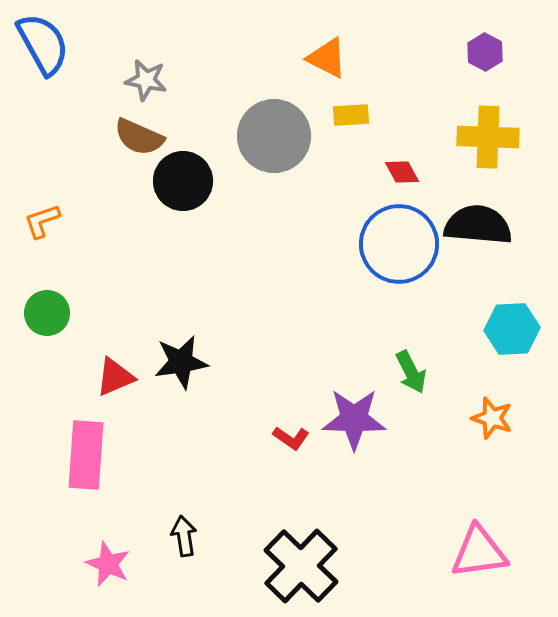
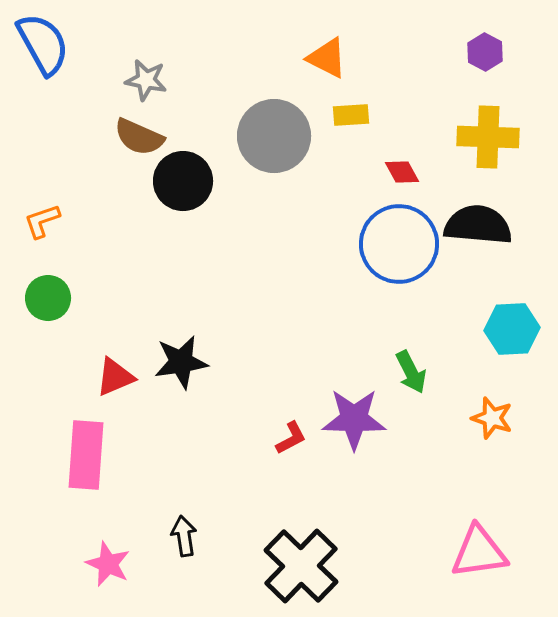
green circle: moved 1 px right, 15 px up
red L-shape: rotated 63 degrees counterclockwise
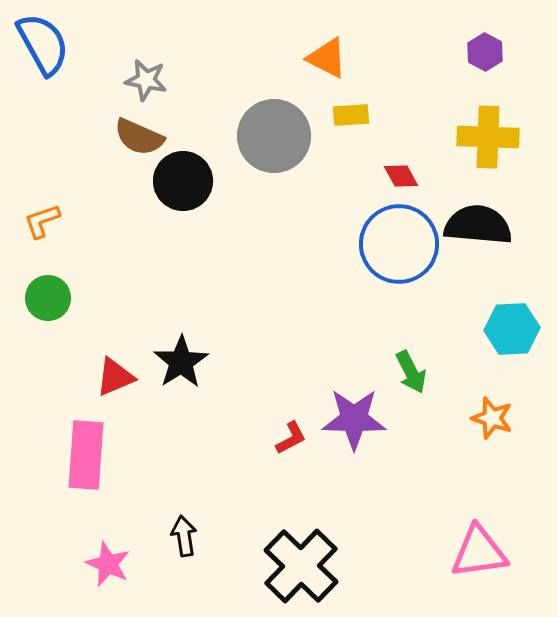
red diamond: moved 1 px left, 4 px down
black star: rotated 24 degrees counterclockwise
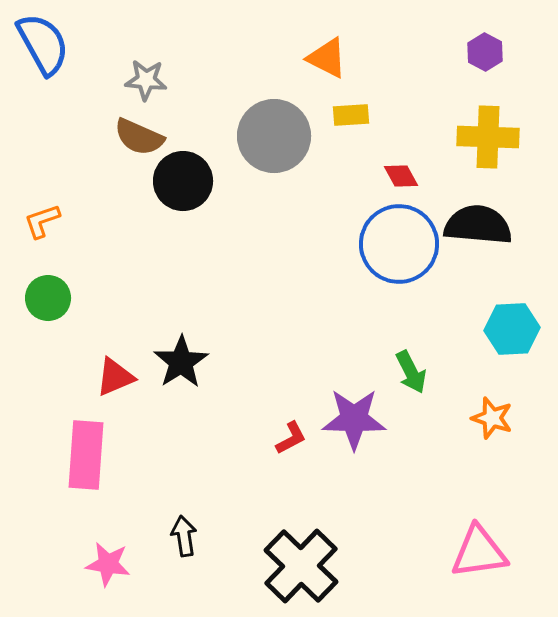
gray star: rotated 6 degrees counterclockwise
pink star: rotated 15 degrees counterclockwise
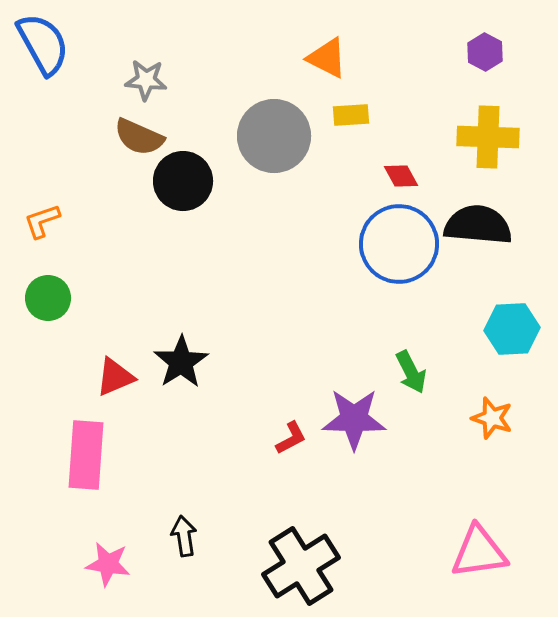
black cross: rotated 14 degrees clockwise
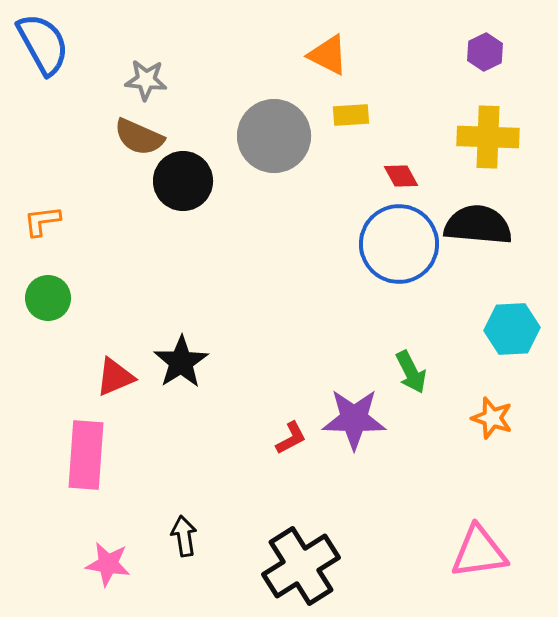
purple hexagon: rotated 6 degrees clockwise
orange triangle: moved 1 px right, 3 px up
orange L-shape: rotated 12 degrees clockwise
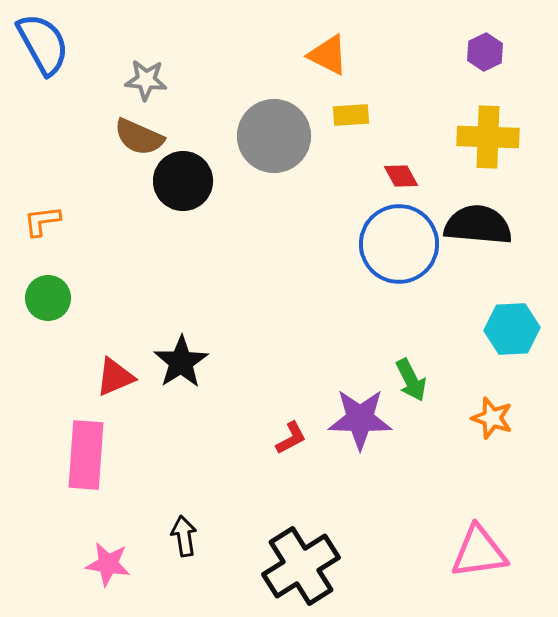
green arrow: moved 8 px down
purple star: moved 6 px right
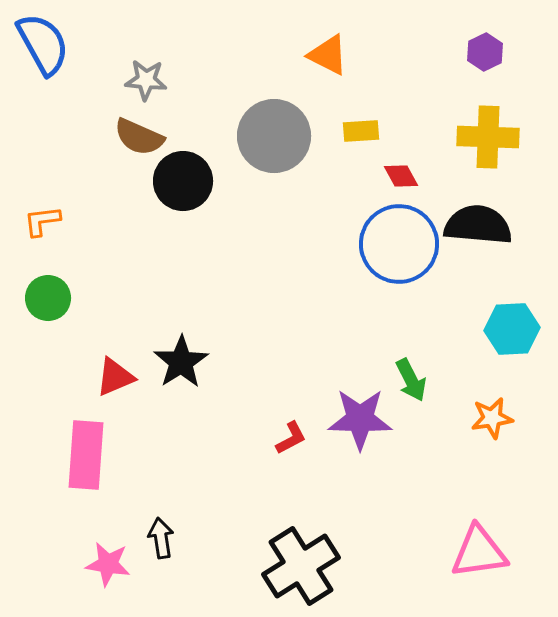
yellow rectangle: moved 10 px right, 16 px down
orange star: rotated 27 degrees counterclockwise
black arrow: moved 23 px left, 2 px down
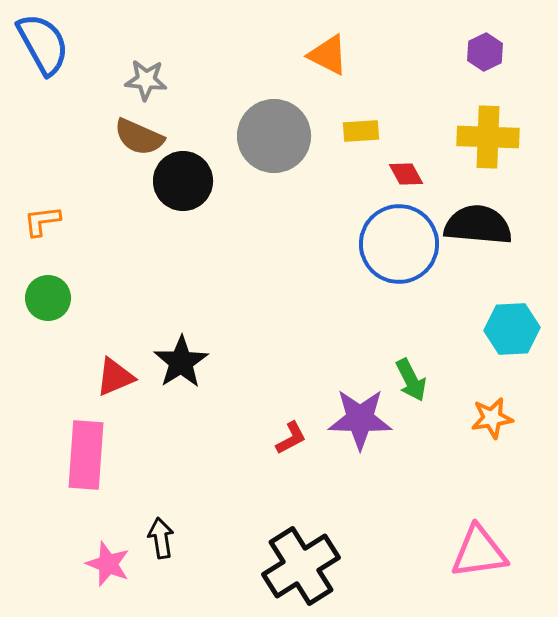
red diamond: moved 5 px right, 2 px up
pink star: rotated 12 degrees clockwise
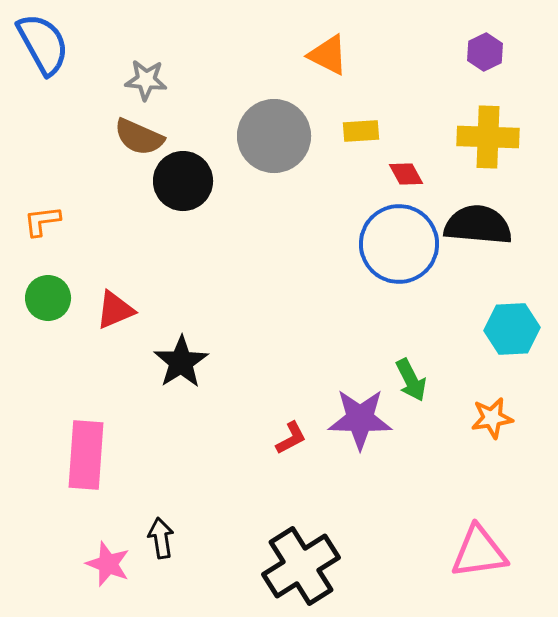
red triangle: moved 67 px up
